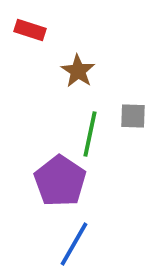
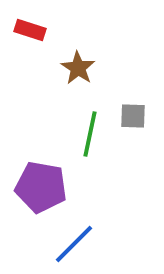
brown star: moved 3 px up
purple pentagon: moved 19 px left, 6 px down; rotated 24 degrees counterclockwise
blue line: rotated 15 degrees clockwise
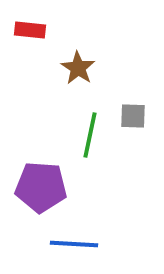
red rectangle: rotated 12 degrees counterclockwise
green line: moved 1 px down
purple pentagon: rotated 6 degrees counterclockwise
blue line: rotated 48 degrees clockwise
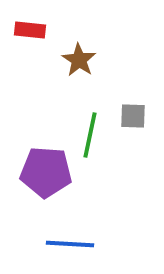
brown star: moved 1 px right, 8 px up
purple pentagon: moved 5 px right, 15 px up
blue line: moved 4 px left
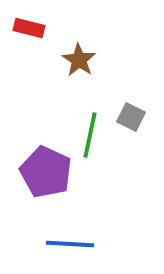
red rectangle: moved 1 px left, 2 px up; rotated 8 degrees clockwise
gray square: moved 2 px left, 1 px down; rotated 24 degrees clockwise
purple pentagon: rotated 21 degrees clockwise
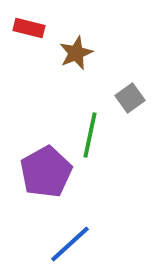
brown star: moved 3 px left, 7 px up; rotated 16 degrees clockwise
gray square: moved 1 px left, 19 px up; rotated 28 degrees clockwise
purple pentagon: rotated 18 degrees clockwise
blue line: rotated 45 degrees counterclockwise
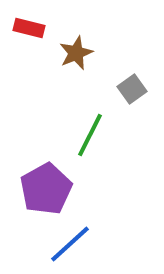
gray square: moved 2 px right, 9 px up
green line: rotated 15 degrees clockwise
purple pentagon: moved 17 px down
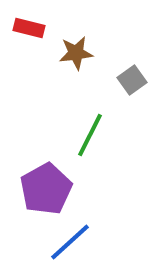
brown star: rotated 16 degrees clockwise
gray square: moved 9 px up
blue line: moved 2 px up
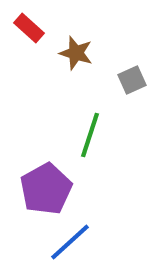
red rectangle: rotated 28 degrees clockwise
brown star: rotated 24 degrees clockwise
gray square: rotated 12 degrees clockwise
green line: rotated 9 degrees counterclockwise
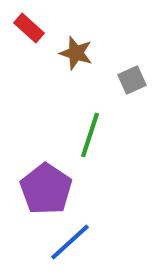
purple pentagon: rotated 9 degrees counterclockwise
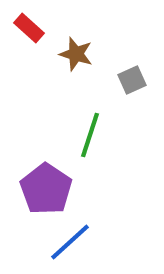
brown star: moved 1 px down
